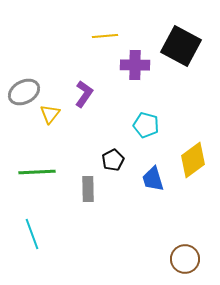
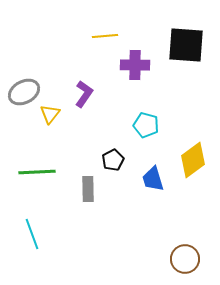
black square: moved 5 px right, 1 px up; rotated 24 degrees counterclockwise
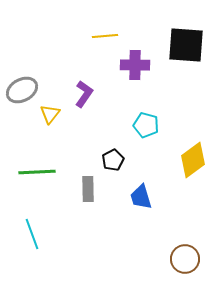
gray ellipse: moved 2 px left, 2 px up
blue trapezoid: moved 12 px left, 18 px down
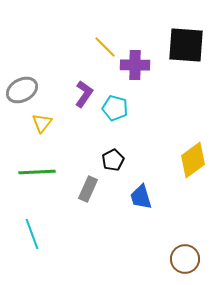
yellow line: moved 11 px down; rotated 50 degrees clockwise
yellow triangle: moved 8 px left, 9 px down
cyan pentagon: moved 31 px left, 17 px up
gray rectangle: rotated 25 degrees clockwise
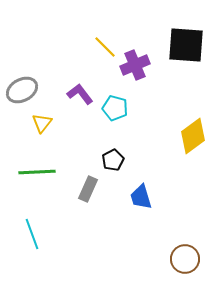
purple cross: rotated 24 degrees counterclockwise
purple L-shape: moved 4 px left; rotated 72 degrees counterclockwise
yellow diamond: moved 24 px up
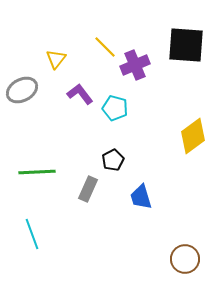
yellow triangle: moved 14 px right, 64 px up
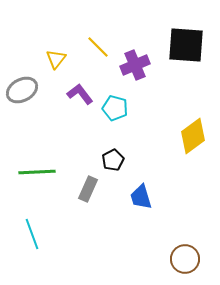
yellow line: moved 7 px left
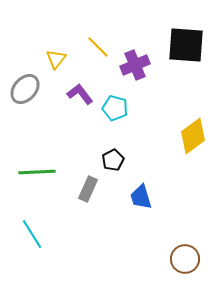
gray ellipse: moved 3 px right, 1 px up; rotated 20 degrees counterclockwise
cyan line: rotated 12 degrees counterclockwise
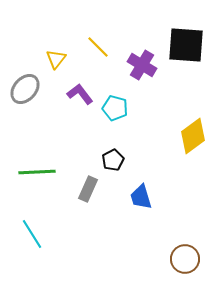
purple cross: moved 7 px right; rotated 36 degrees counterclockwise
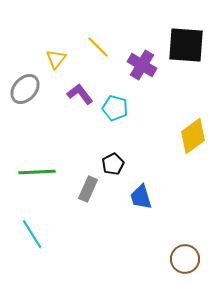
black pentagon: moved 4 px down
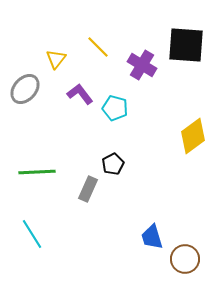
blue trapezoid: moved 11 px right, 40 px down
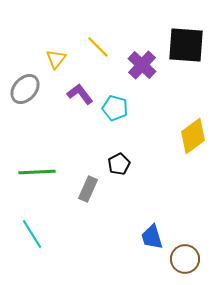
purple cross: rotated 12 degrees clockwise
black pentagon: moved 6 px right
